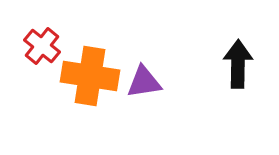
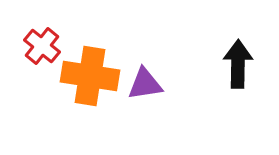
purple triangle: moved 1 px right, 2 px down
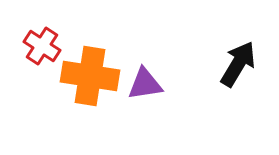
red cross: rotated 6 degrees counterclockwise
black arrow: rotated 30 degrees clockwise
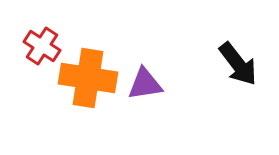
black arrow: rotated 111 degrees clockwise
orange cross: moved 2 px left, 2 px down
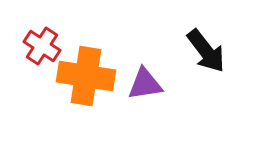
black arrow: moved 32 px left, 13 px up
orange cross: moved 2 px left, 2 px up
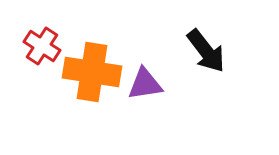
orange cross: moved 6 px right, 4 px up
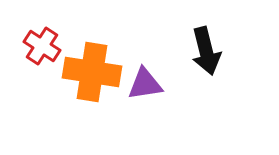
black arrow: rotated 24 degrees clockwise
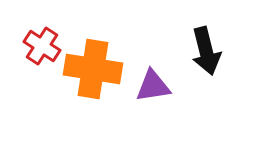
orange cross: moved 1 px right, 3 px up
purple triangle: moved 8 px right, 2 px down
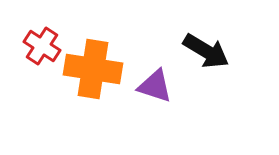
black arrow: rotated 45 degrees counterclockwise
purple triangle: moved 2 px right; rotated 27 degrees clockwise
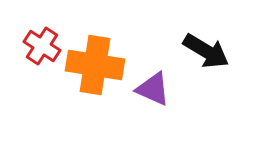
orange cross: moved 2 px right, 4 px up
purple triangle: moved 2 px left, 3 px down; rotated 6 degrees clockwise
